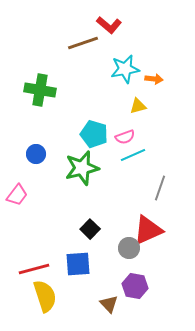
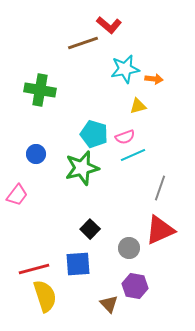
red triangle: moved 12 px right
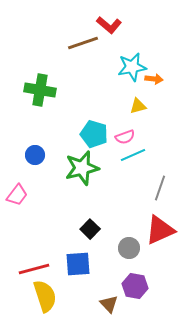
cyan star: moved 7 px right, 2 px up
blue circle: moved 1 px left, 1 px down
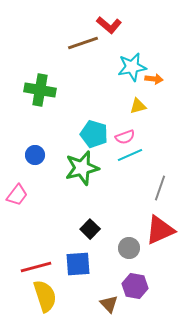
cyan line: moved 3 px left
red line: moved 2 px right, 2 px up
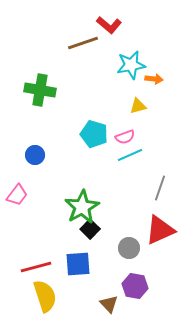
cyan star: moved 1 px left, 2 px up
green star: moved 39 px down; rotated 16 degrees counterclockwise
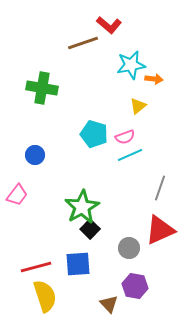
green cross: moved 2 px right, 2 px up
yellow triangle: rotated 24 degrees counterclockwise
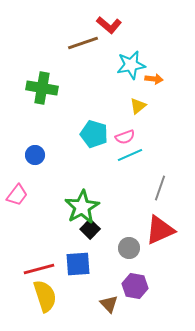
red line: moved 3 px right, 2 px down
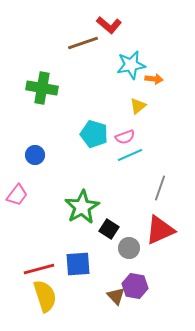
black square: moved 19 px right; rotated 12 degrees counterclockwise
brown triangle: moved 7 px right, 8 px up
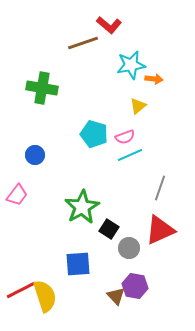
red line: moved 18 px left, 21 px down; rotated 12 degrees counterclockwise
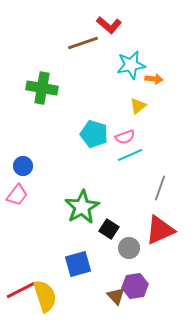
blue circle: moved 12 px left, 11 px down
blue square: rotated 12 degrees counterclockwise
purple hexagon: rotated 20 degrees counterclockwise
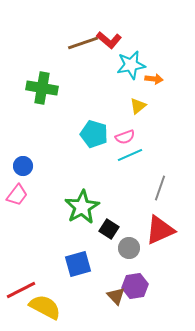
red L-shape: moved 15 px down
yellow semicircle: moved 11 px down; rotated 44 degrees counterclockwise
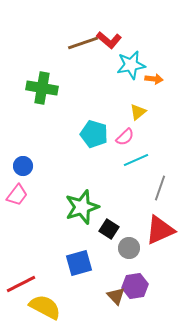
yellow triangle: moved 6 px down
pink semicircle: rotated 24 degrees counterclockwise
cyan line: moved 6 px right, 5 px down
green star: rotated 12 degrees clockwise
blue square: moved 1 px right, 1 px up
red line: moved 6 px up
